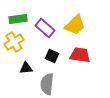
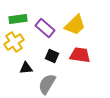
gray semicircle: rotated 25 degrees clockwise
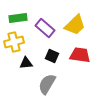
green rectangle: moved 1 px up
yellow cross: rotated 18 degrees clockwise
black triangle: moved 5 px up
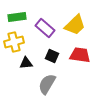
green rectangle: moved 1 px left, 1 px up
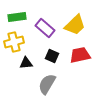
red trapezoid: rotated 20 degrees counterclockwise
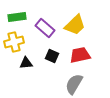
gray semicircle: moved 27 px right
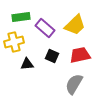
green rectangle: moved 4 px right
black triangle: moved 1 px right, 1 px down
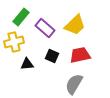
green rectangle: rotated 42 degrees counterclockwise
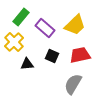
yellow cross: rotated 30 degrees counterclockwise
gray semicircle: moved 1 px left
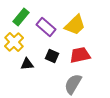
purple rectangle: moved 1 px right, 1 px up
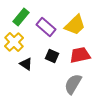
black triangle: moved 1 px left; rotated 40 degrees clockwise
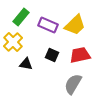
purple rectangle: moved 2 px right, 2 px up; rotated 18 degrees counterclockwise
yellow cross: moved 1 px left
black square: moved 1 px up
black triangle: rotated 24 degrees counterclockwise
